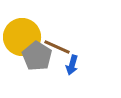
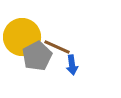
gray pentagon: rotated 12 degrees clockwise
blue arrow: rotated 24 degrees counterclockwise
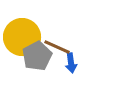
blue arrow: moved 1 px left, 2 px up
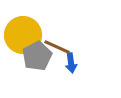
yellow circle: moved 1 px right, 2 px up
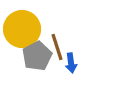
yellow circle: moved 1 px left, 6 px up
brown line: rotated 48 degrees clockwise
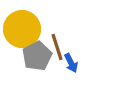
blue arrow: rotated 18 degrees counterclockwise
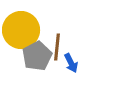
yellow circle: moved 1 px left, 1 px down
brown line: rotated 24 degrees clockwise
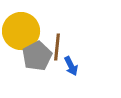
yellow circle: moved 1 px down
blue arrow: moved 3 px down
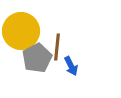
gray pentagon: moved 2 px down
